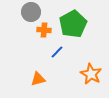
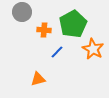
gray circle: moved 9 px left
orange star: moved 2 px right, 25 px up
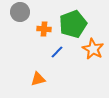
gray circle: moved 2 px left
green pentagon: rotated 8 degrees clockwise
orange cross: moved 1 px up
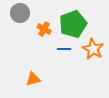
gray circle: moved 1 px down
orange cross: rotated 24 degrees clockwise
blue line: moved 7 px right, 3 px up; rotated 48 degrees clockwise
orange triangle: moved 5 px left
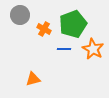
gray circle: moved 2 px down
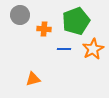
green pentagon: moved 3 px right, 3 px up
orange cross: rotated 24 degrees counterclockwise
orange star: rotated 15 degrees clockwise
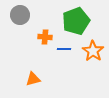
orange cross: moved 1 px right, 8 px down
orange star: moved 2 px down; rotated 10 degrees counterclockwise
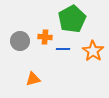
gray circle: moved 26 px down
green pentagon: moved 4 px left, 2 px up; rotated 8 degrees counterclockwise
blue line: moved 1 px left
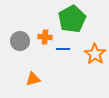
orange star: moved 2 px right, 3 px down
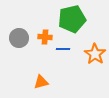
green pentagon: rotated 16 degrees clockwise
gray circle: moved 1 px left, 3 px up
orange triangle: moved 8 px right, 3 px down
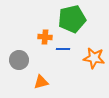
gray circle: moved 22 px down
orange star: moved 1 px left, 4 px down; rotated 25 degrees counterclockwise
